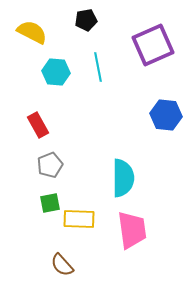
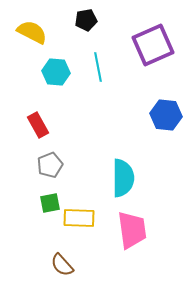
yellow rectangle: moved 1 px up
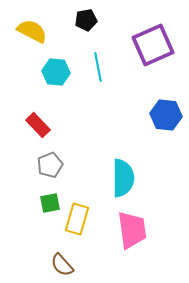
yellow semicircle: moved 1 px up
red rectangle: rotated 15 degrees counterclockwise
yellow rectangle: moved 2 px left, 1 px down; rotated 76 degrees counterclockwise
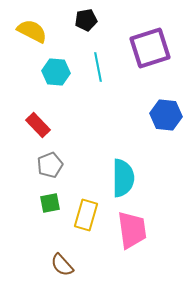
purple square: moved 3 px left, 3 px down; rotated 6 degrees clockwise
yellow rectangle: moved 9 px right, 4 px up
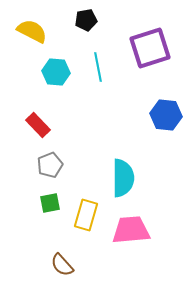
pink trapezoid: moved 1 px left; rotated 87 degrees counterclockwise
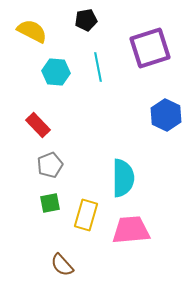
blue hexagon: rotated 20 degrees clockwise
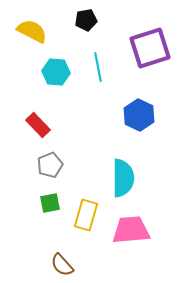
blue hexagon: moved 27 px left
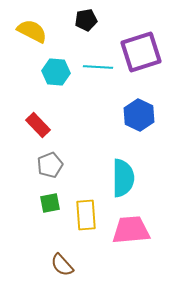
purple square: moved 9 px left, 4 px down
cyan line: rotated 76 degrees counterclockwise
yellow rectangle: rotated 20 degrees counterclockwise
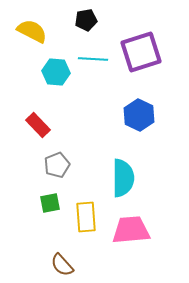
cyan line: moved 5 px left, 8 px up
gray pentagon: moved 7 px right
yellow rectangle: moved 2 px down
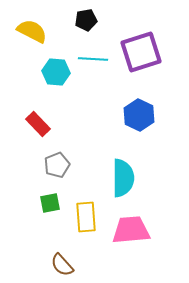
red rectangle: moved 1 px up
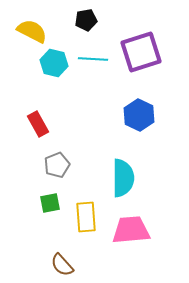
cyan hexagon: moved 2 px left, 9 px up; rotated 8 degrees clockwise
red rectangle: rotated 15 degrees clockwise
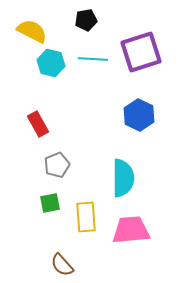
cyan hexagon: moved 3 px left
